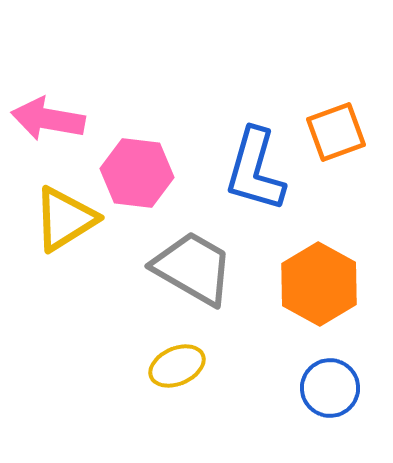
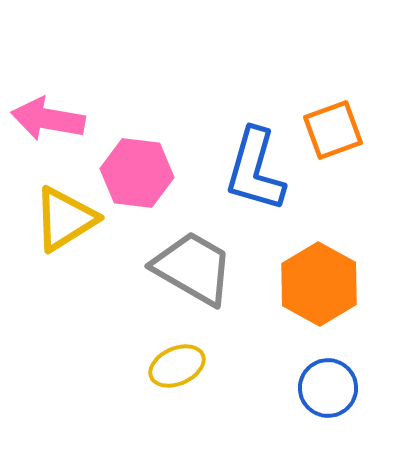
orange square: moved 3 px left, 2 px up
blue circle: moved 2 px left
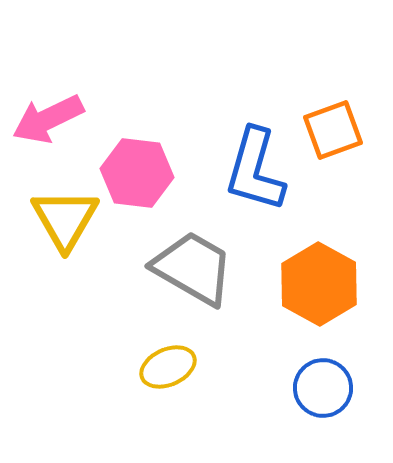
pink arrow: rotated 36 degrees counterclockwise
yellow triangle: rotated 28 degrees counterclockwise
yellow ellipse: moved 9 px left, 1 px down
blue circle: moved 5 px left
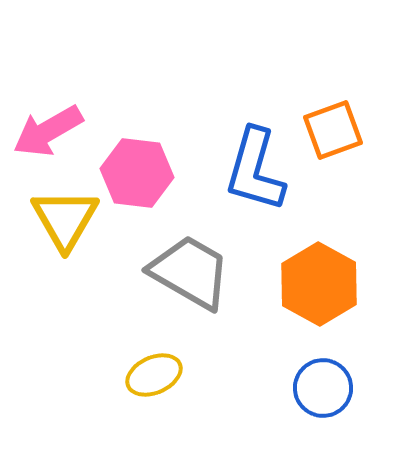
pink arrow: moved 12 px down; rotated 4 degrees counterclockwise
gray trapezoid: moved 3 px left, 4 px down
yellow ellipse: moved 14 px left, 8 px down
